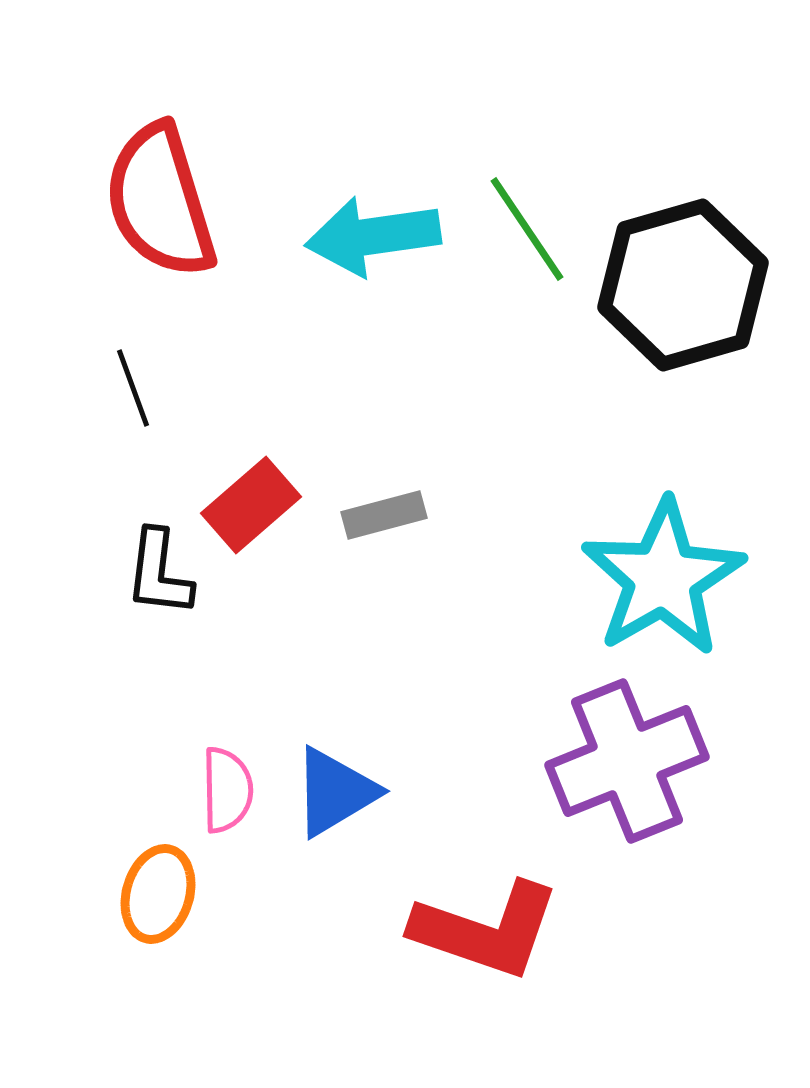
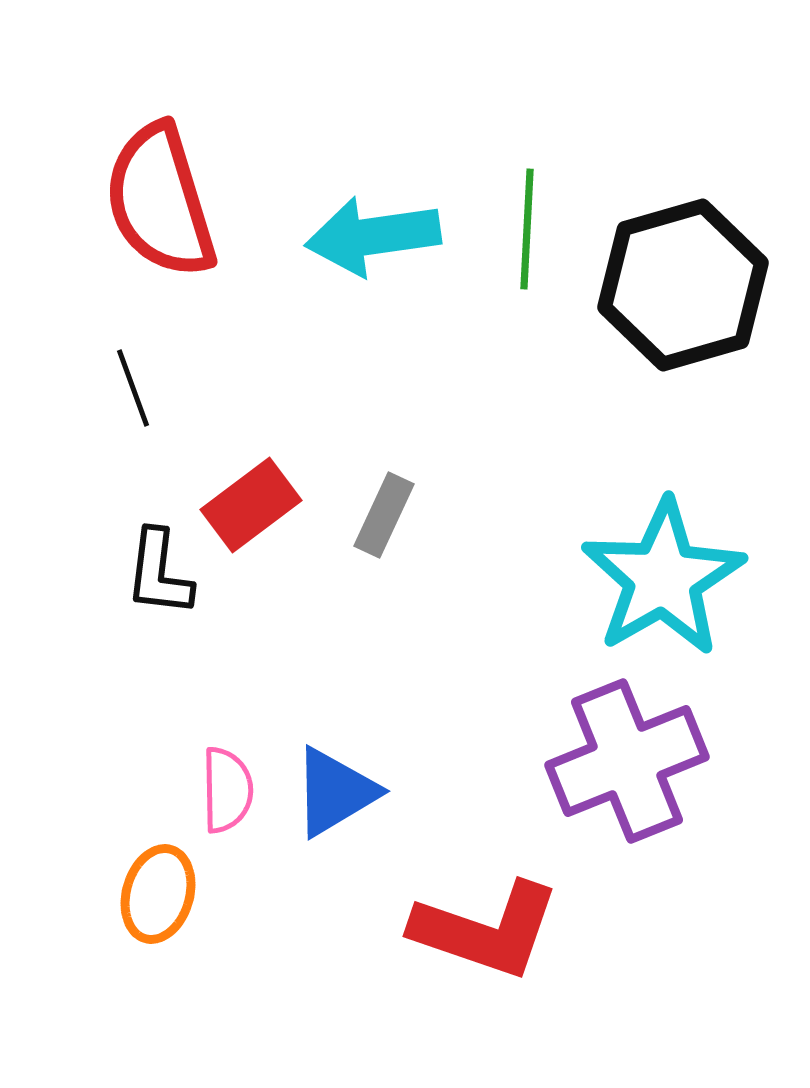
green line: rotated 37 degrees clockwise
red rectangle: rotated 4 degrees clockwise
gray rectangle: rotated 50 degrees counterclockwise
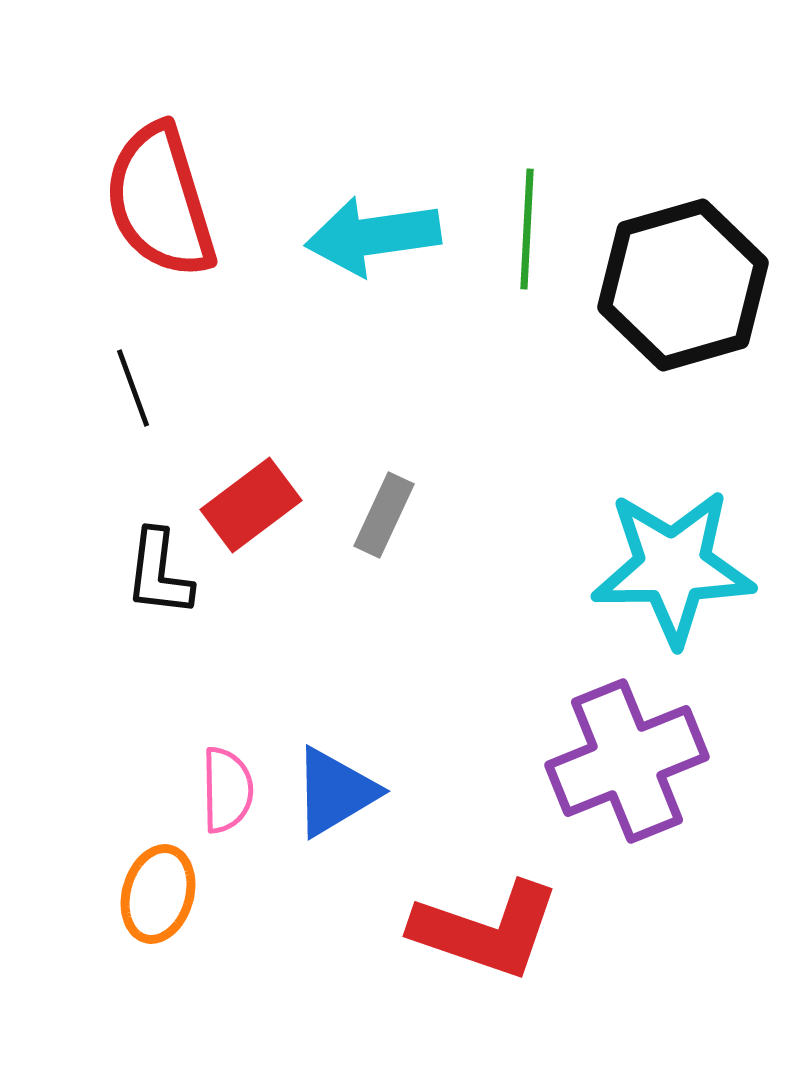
cyan star: moved 10 px right, 11 px up; rotated 29 degrees clockwise
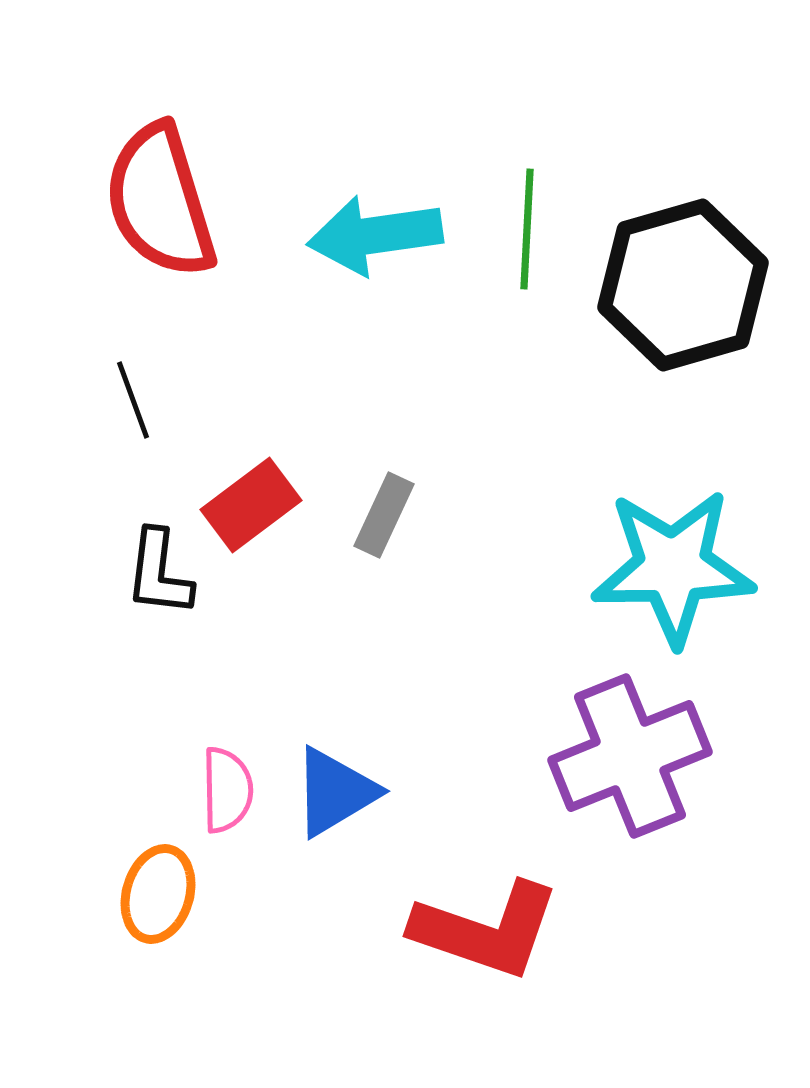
cyan arrow: moved 2 px right, 1 px up
black line: moved 12 px down
purple cross: moved 3 px right, 5 px up
